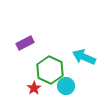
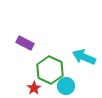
purple rectangle: rotated 54 degrees clockwise
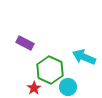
cyan circle: moved 2 px right, 1 px down
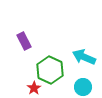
purple rectangle: moved 1 px left, 2 px up; rotated 36 degrees clockwise
cyan circle: moved 15 px right
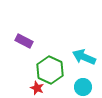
purple rectangle: rotated 36 degrees counterclockwise
red star: moved 3 px right; rotated 16 degrees counterclockwise
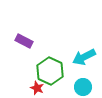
cyan arrow: rotated 50 degrees counterclockwise
green hexagon: moved 1 px down
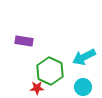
purple rectangle: rotated 18 degrees counterclockwise
red star: rotated 24 degrees counterclockwise
